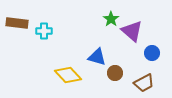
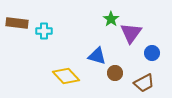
purple triangle: moved 1 px left, 2 px down; rotated 25 degrees clockwise
blue triangle: moved 1 px up
yellow diamond: moved 2 px left, 1 px down
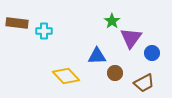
green star: moved 1 px right, 2 px down
purple triangle: moved 5 px down
blue triangle: rotated 18 degrees counterclockwise
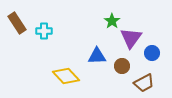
brown rectangle: rotated 50 degrees clockwise
brown circle: moved 7 px right, 7 px up
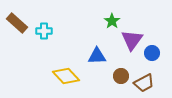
brown rectangle: rotated 15 degrees counterclockwise
purple triangle: moved 1 px right, 2 px down
brown circle: moved 1 px left, 10 px down
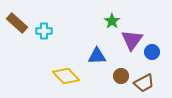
blue circle: moved 1 px up
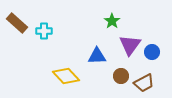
purple triangle: moved 2 px left, 5 px down
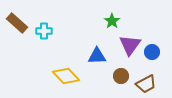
brown trapezoid: moved 2 px right, 1 px down
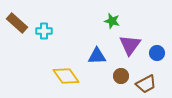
green star: rotated 21 degrees counterclockwise
blue circle: moved 5 px right, 1 px down
yellow diamond: rotated 8 degrees clockwise
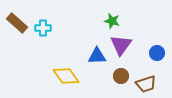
cyan cross: moved 1 px left, 3 px up
purple triangle: moved 9 px left
brown trapezoid: rotated 10 degrees clockwise
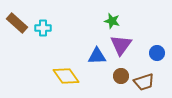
brown trapezoid: moved 2 px left, 2 px up
